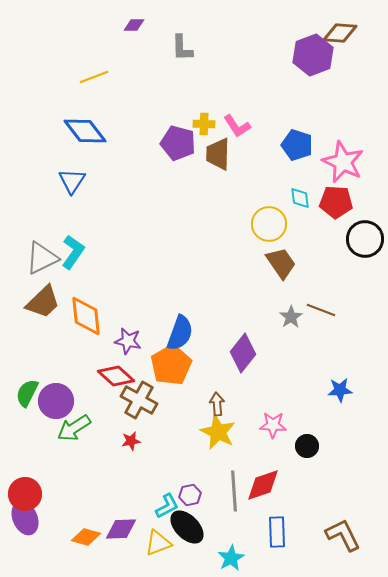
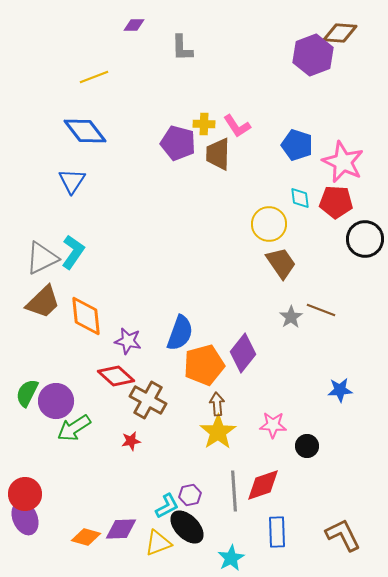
orange pentagon at (171, 365): moved 33 px right; rotated 15 degrees clockwise
brown cross at (139, 400): moved 9 px right
yellow star at (218, 432): rotated 12 degrees clockwise
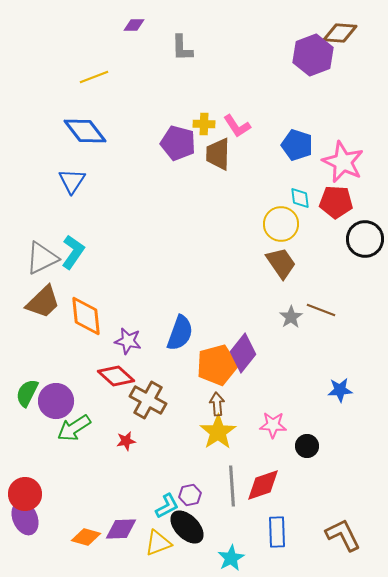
yellow circle at (269, 224): moved 12 px right
orange pentagon at (204, 365): moved 13 px right
red star at (131, 441): moved 5 px left
gray line at (234, 491): moved 2 px left, 5 px up
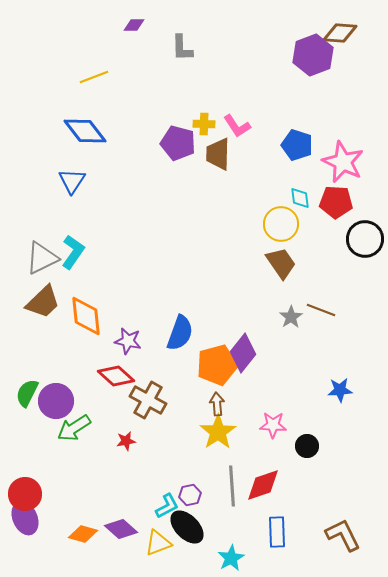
purple diamond at (121, 529): rotated 44 degrees clockwise
orange diamond at (86, 537): moved 3 px left, 3 px up
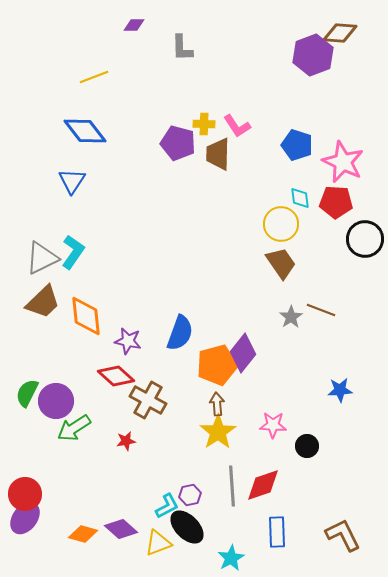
purple ellipse at (25, 518): rotated 60 degrees clockwise
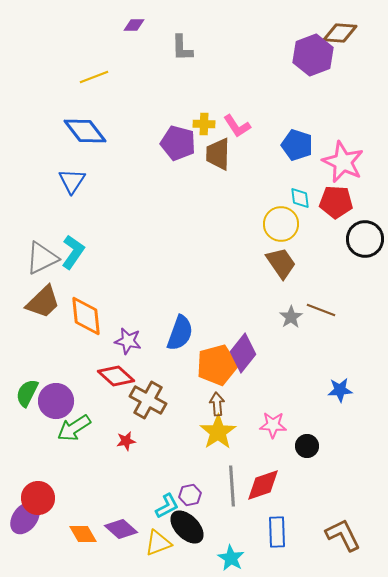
red circle at (25, 494): moved 13 px right, 4 px down
orange diamond at (83, 534): rotated 44 degrees clockwise
cyan star at (231, 558): rotated 12 degrees counterclockwise
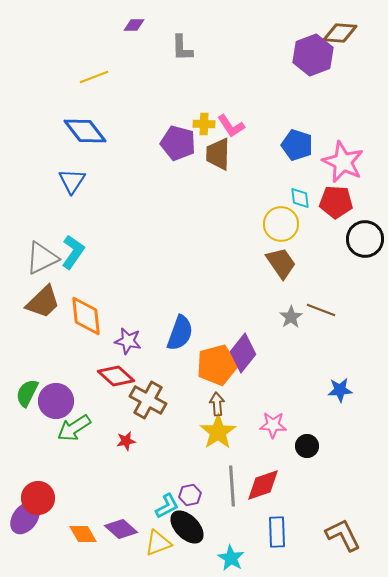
pink L-shape at (237, 126): moved 6 px left
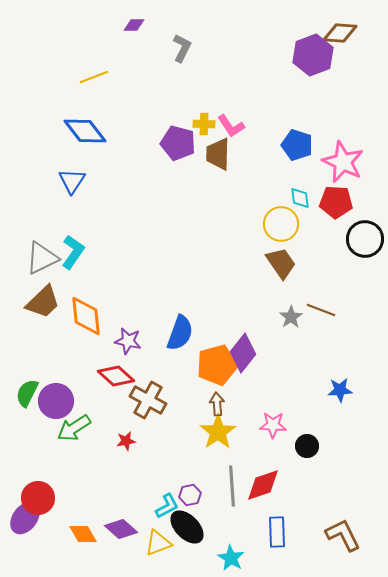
gray L-shape at (182, 48): rotated 152 degrees counterclockwise
